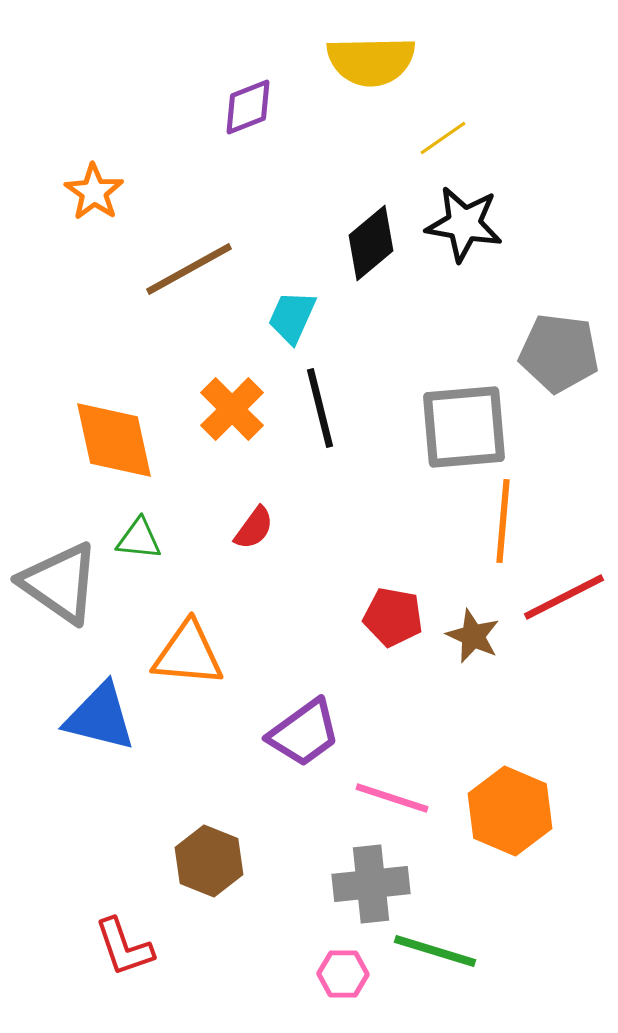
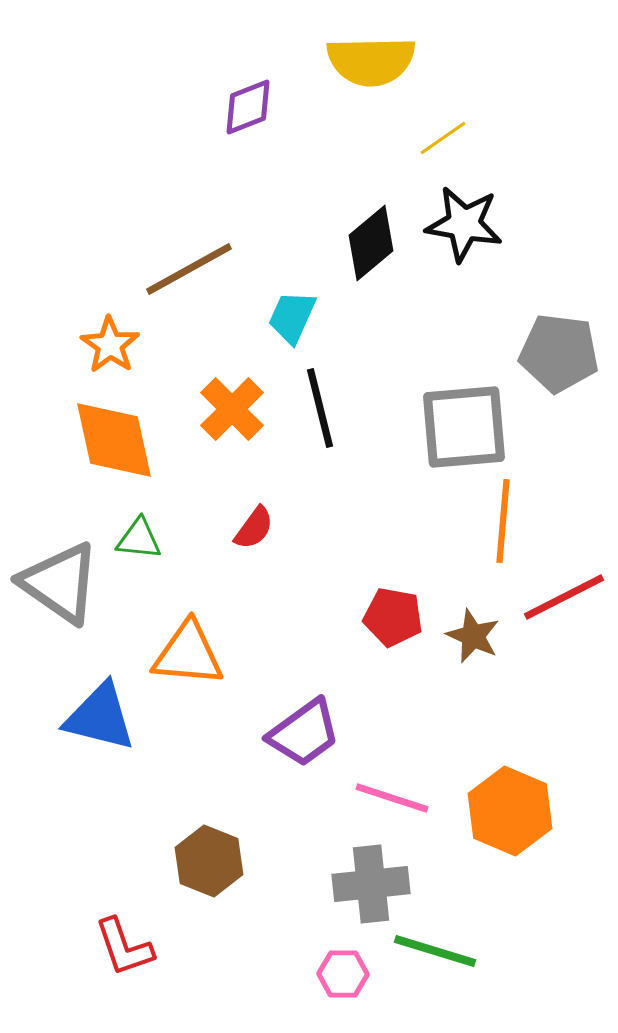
orange star: moved 16 px right, 153 px down
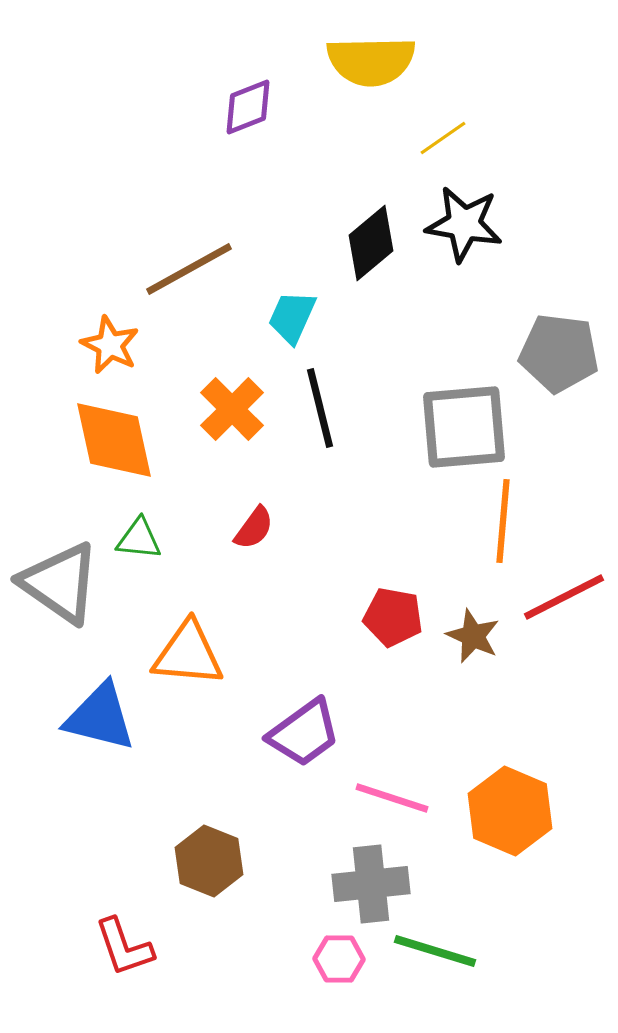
orange star: rotated 8 degrees counterclockwise
pink hexagon: moved 4 px left, 15 px up
